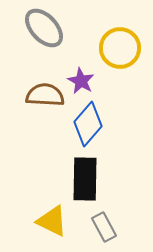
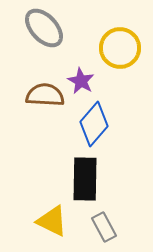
blue diamond: moved 6 px right
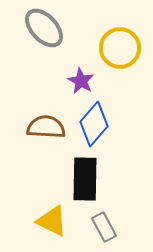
brown semicircle: moved 1 px right, 32 px down
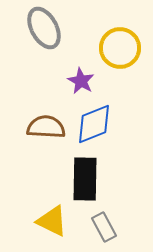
gray ellipse: rotated 15 degrees clockwise
blue diamond: rotated 27 degrees clockwise
